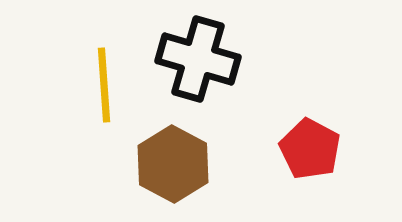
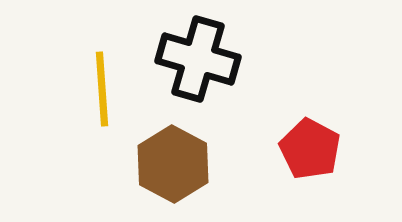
yellow line: moved 2 px left, 4 px down
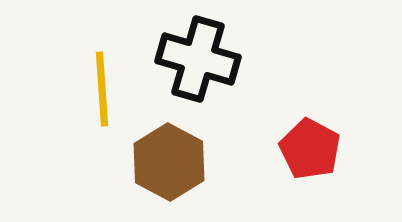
brown hexagon: moved 4 px left, 2 px up
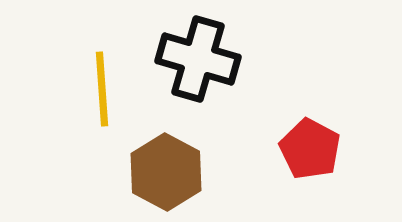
brown hexagon: moved 3 px left, 10 px down
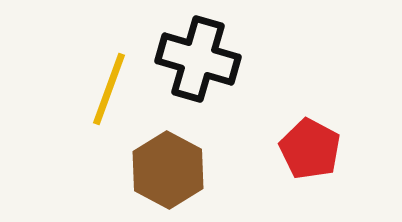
yellow line: moved 7 px right; rotated 24 degrees clockwise
brown hexagon: moved 2 px right, 2 px up
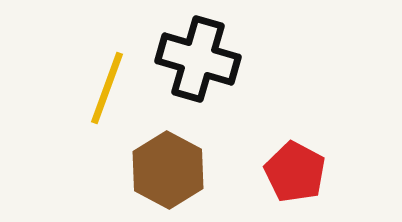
yellow line: moved 2 px left, 1 px up
red pentagon: moved 15 px left, 23 px down
